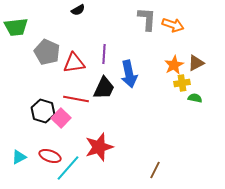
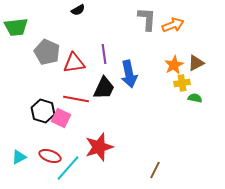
orange arrow: rotated 40 degrees counterclockwise
purple line: rotated 12 degrees counterclockwise
pink square: rotated 18 degrees counterclockwise
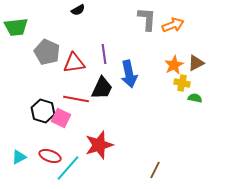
yellow cross: rotated 21 degrees clockwise
black trapezoid: moved 2 px left
red star: moved 2 px up
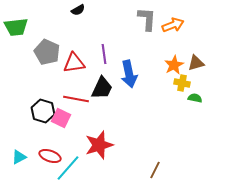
brown triangle: rotated 12 degrees clockwise
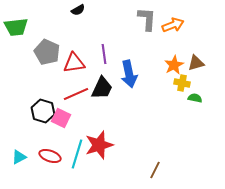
red line: moved 5 px up; rotated 35 degrees counterclockwise
cyan line: moved 9 px right, 14 px up; rotated 24 degrees counterclockwise
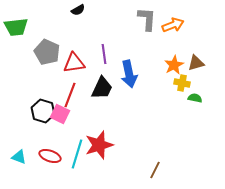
red line: moved 6 px left, 1 px down; rotated 45 degrees counterclockwise
pink square: moved 1 px left, 4 px up
cyan triangle: rotated 49 degrees clockwise
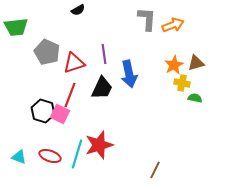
red triangle: rotated 10 degrees counterclockwise
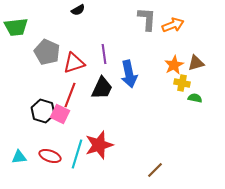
cyan triangle: rotated 28 degrees counterclockwise
brown line: rotated 18 degrees clockwise
